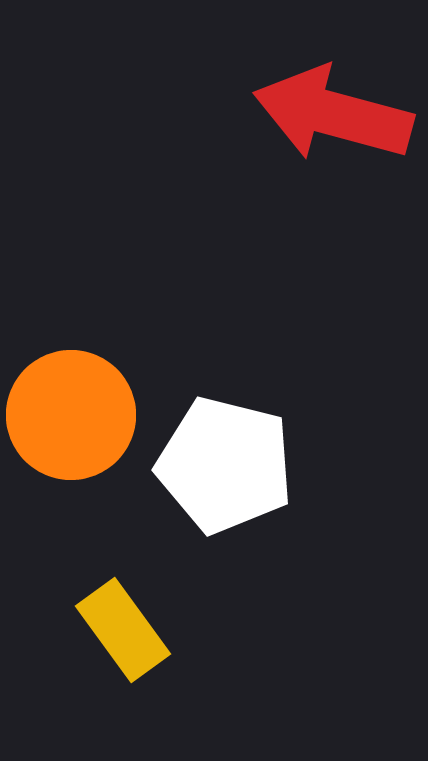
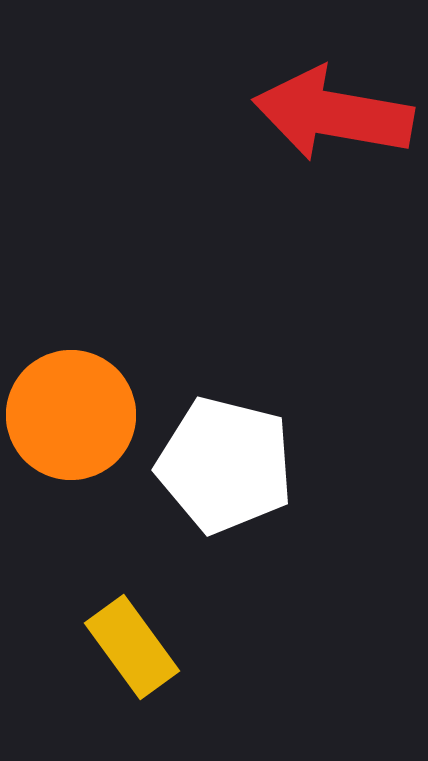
red arrow: rotated 5 degrees counterclockwise
yellow rectangle: moved 9 px right, 17 px down
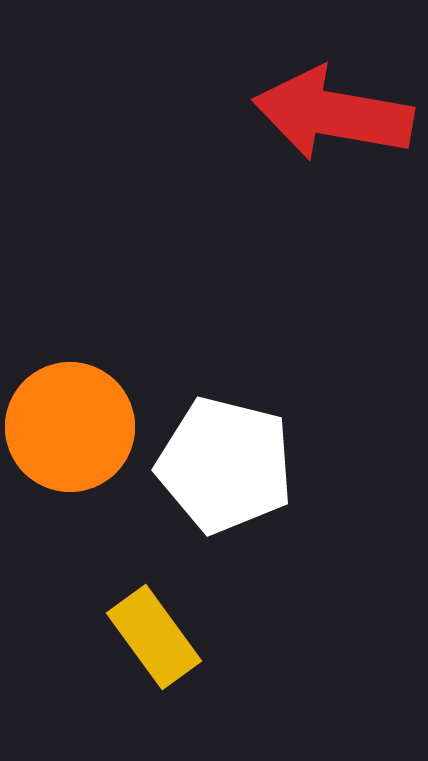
orange circle: moved 1 px left, 12 px down
yellow rectangle: moved 22 px right, 10 px up
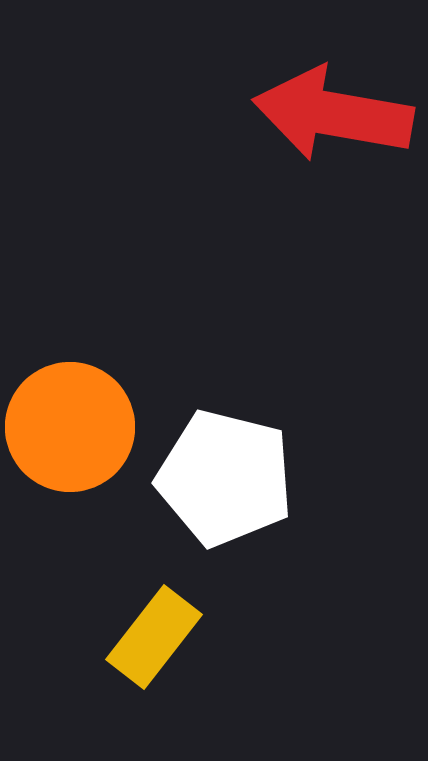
white pentagon: moved 13 px down
yellow rectangle: rotated 74 degrees clockwise
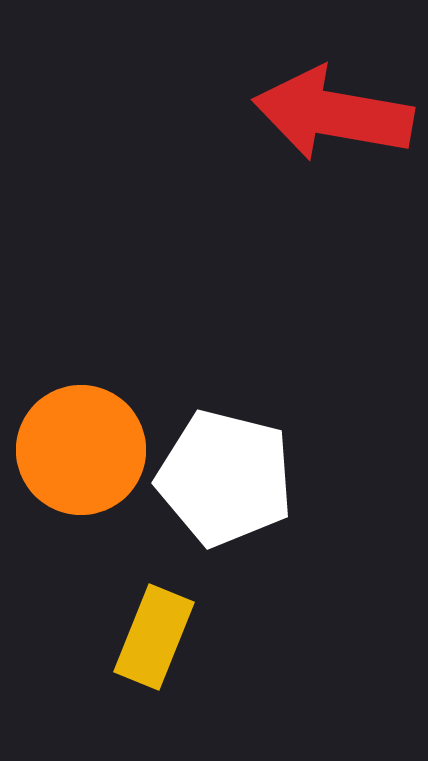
orange circle: moved 11 px right, 23 px down
yellow rectangle: rotated 16 degrees counterclockwise
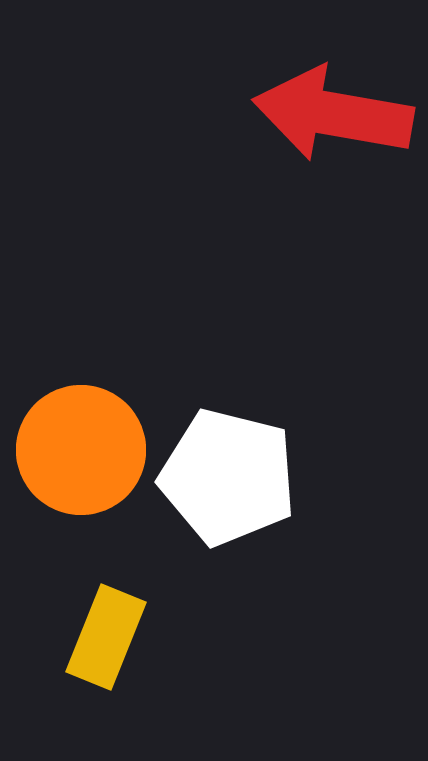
white pentagon: moved 3 px right, 1 px up
yellow rectangle: moved 48 px left
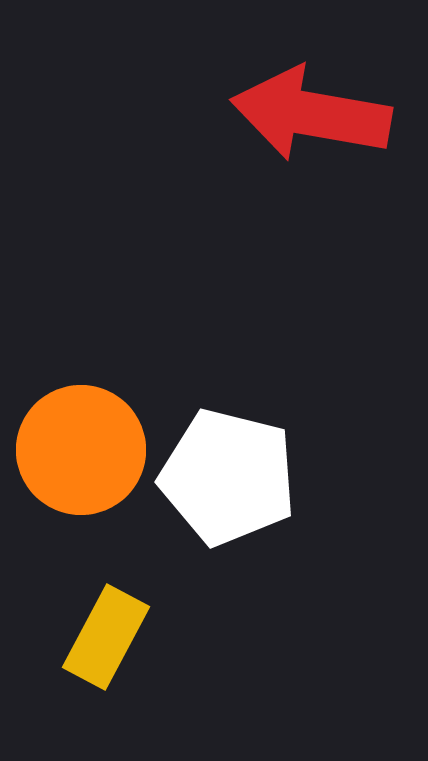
red arrow: moved 22 px left
yellow rectangle: rotated 6 degrees clockwise
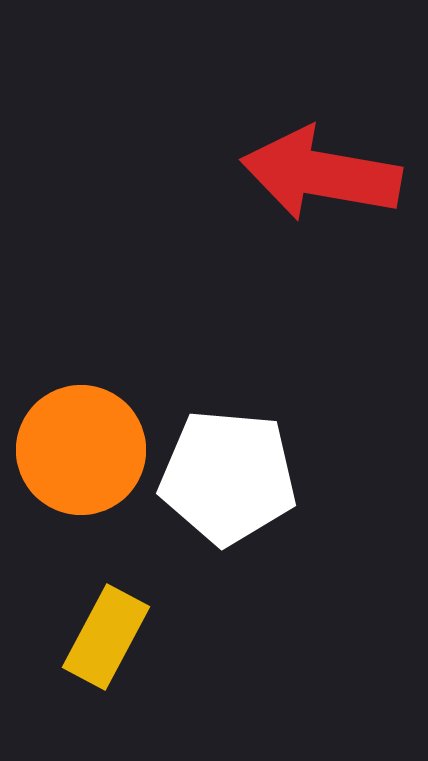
red arrow: moved 10 px right, 60 px down
white pentagon: rotated 9 degrees counterclockwise
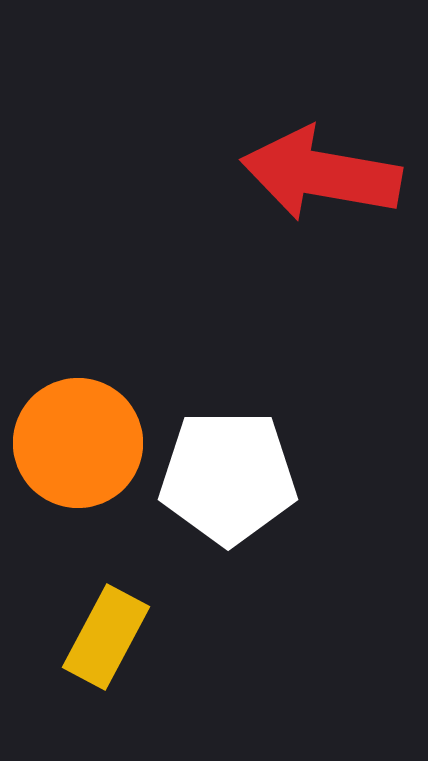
orange circle: moved 3 px left, 7 px up
white pentagon: rotated 5 degrees counterclockwise
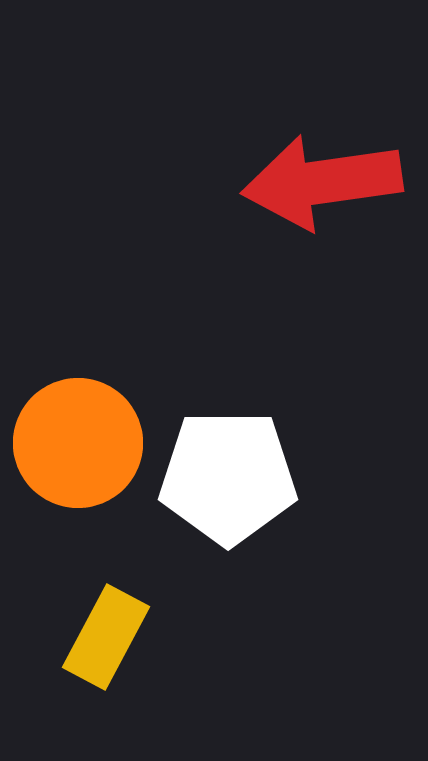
red arrow: moved 1 px right, 8 px down; rotated 18 degrees counterclockwise
